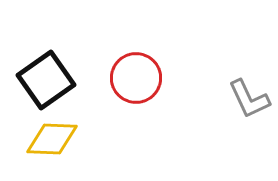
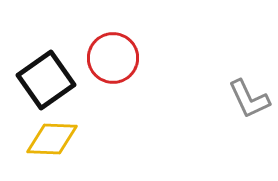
red circle: moved 23 px left, 20 px up
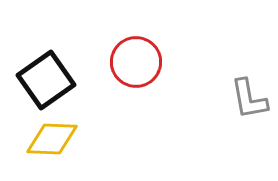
red circle: moved 23 px right, 4 px down
gray L-shape: rotated 15 degrees clockwise
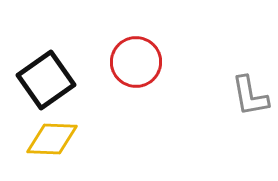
gray L-shape: moved 1 px right, 3 px up
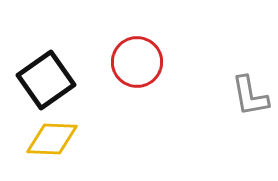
red circle: moved 1 px right
